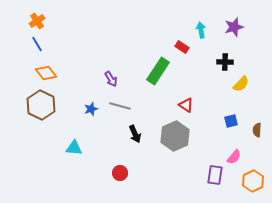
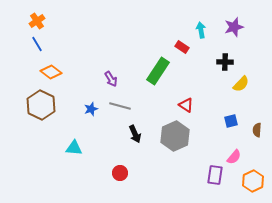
orange diamond: moved 5 px right, 1 px up; rotated 15 degrees counterclockwise
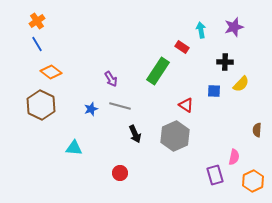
blue square: moved 17 px left, 30 px up; rotated 16 degrees clockwise
pink semicircle: rotated 28 degrees counterclockwise
purple rectangle: rotated 24 degrees counterclockwise
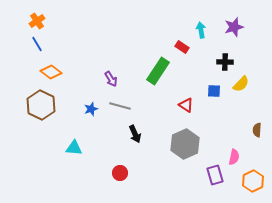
gray hexagon: moved 10 px right, 8 px down
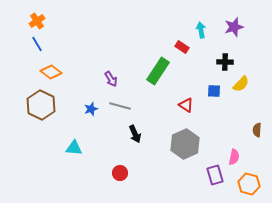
orange hexagon: moved 4 px left, 3 px down; rotated 20 degrees counterclockwise
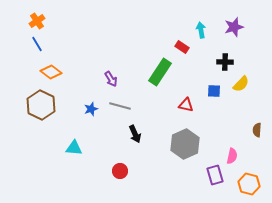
green rectangle: moved 2 px right, 1 px down
red triangle: rotated 21 degrees counterclockwise
pink semicircle: moved 2 px left, 1 px up
red circle: moved 2 px up
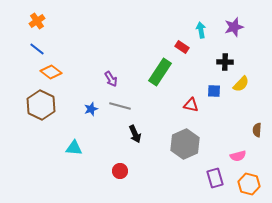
blue line: moved 5 px down; rotated 21 degrees counterclockwise
red triangle: moved 5 px right
pink semicircle: moved 6 px right; rotated 63 degrees clockwise
purple rectangle: moved 3 px down
